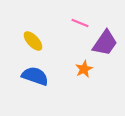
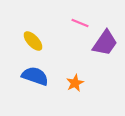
orange star: moved 9 px left, 14 px down
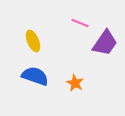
yellow ellipse: rotated 20 degrees clockwise
orange star: rotated 18 degrees counterclockwise
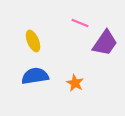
blue semicircle: rotated 28 degrees counterclockwise
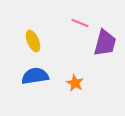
purple trapezoid: rotated 20 degrees counterclockwise
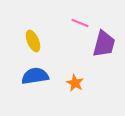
purple trapezoid: moved 1 px left, 1 px down
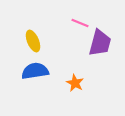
purple trapezoid: moved 4 px left, 1 px up
blue semicircle: moved 5 px up
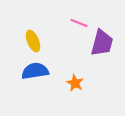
pink line: moved 1 px left
purple trapezoid: moved 2 px right
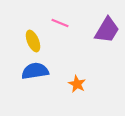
pink line: moved 19 px left
purple trapezoid: moved 5 px right, 13 px up; rotated 16 degrees clockwise
orange star: moved 2 px right, 1 px down
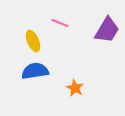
orange star: moved 2 px left, 4 px down
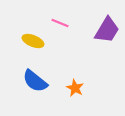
yellow ellipse: rotated 45 degrees counterclockwise
blue semicircle: moved 10 px down; rotated 132 degrees counterclockwise
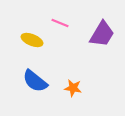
purple trapezoid: moved 5 px left, 4 px down
yellow ellipse: moved 1 px left, 1 px up
orange star: moved 2 px left; rotated 18 degrees counterclockwise
